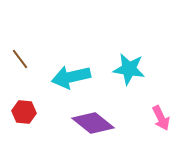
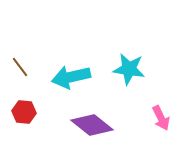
brown line: moved 8 px down
purple diamond: moved 1 px left, 2 px down
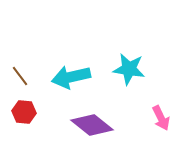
brown line: moved 9 px down
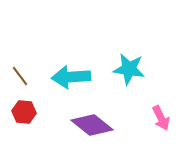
cyan arrow: rotated 9 degrees clockwise
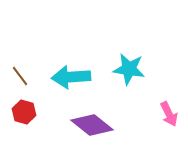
red hexagon: rotated 10 degrees clockwise
pink arrow: moved 8 px right, 4 px up
